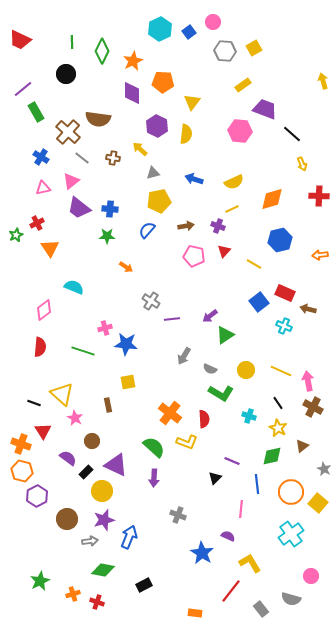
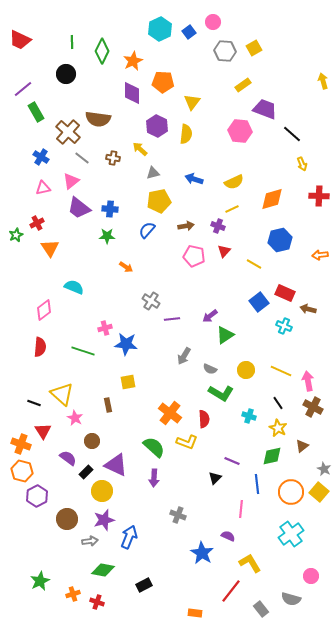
yellow square at (318, 503): moved 1 px right, 11 px up
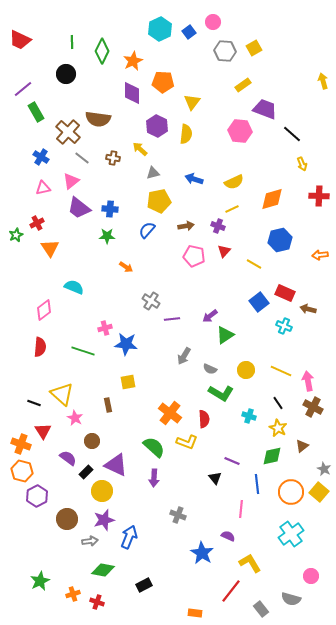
black triangle at (215, 478): rotated 24 degrees counterclockwise
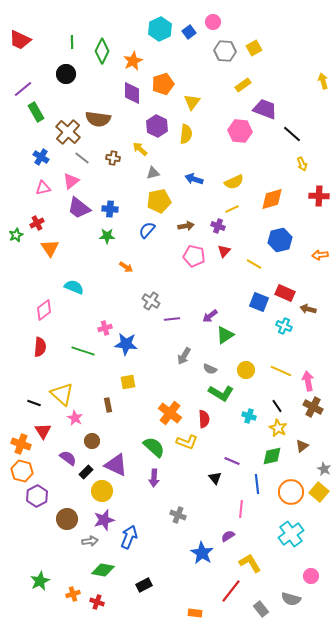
orange pentagon at (163, 82): moved 2 px down; rotated 20 degrees counterclockwise
blue square at (259, 302): rotated 30 degrees counterclockwise
black line at (278, 403): moved 1 px left, 3 px down
purple semicircle at (228, 536): rotated 56 degrees counterclockwise
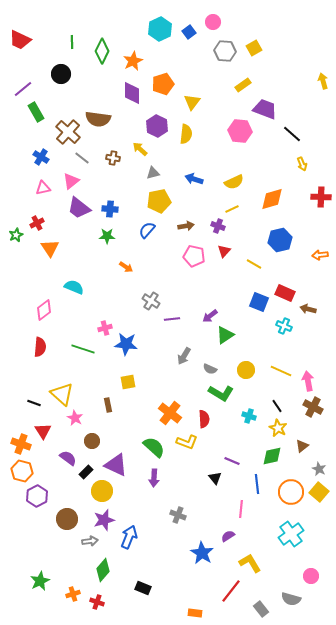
black circle at (66, 74): moved 5 px left
red cross at (319, 196): moved 2 px right, 1 px down
green line at (83, 351): moved 2 px up
gray star at (324, 469): moved 5 px left
green diamond at (103, 570): rotated 60 degrees counterclockwise
black rectangle at (144, 585): moved 1 px left, 3 px down; rotated 49 degrees clockwise
